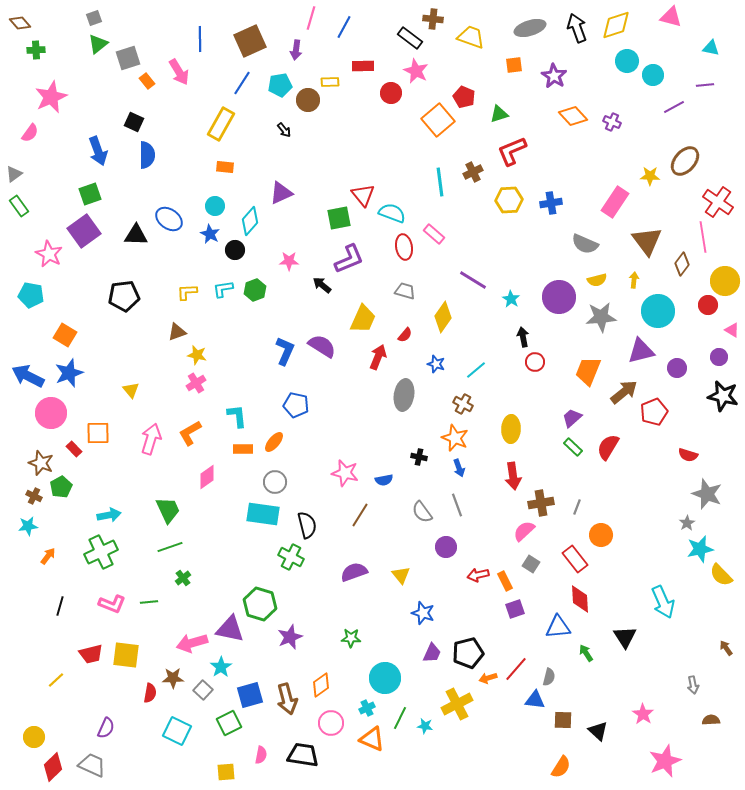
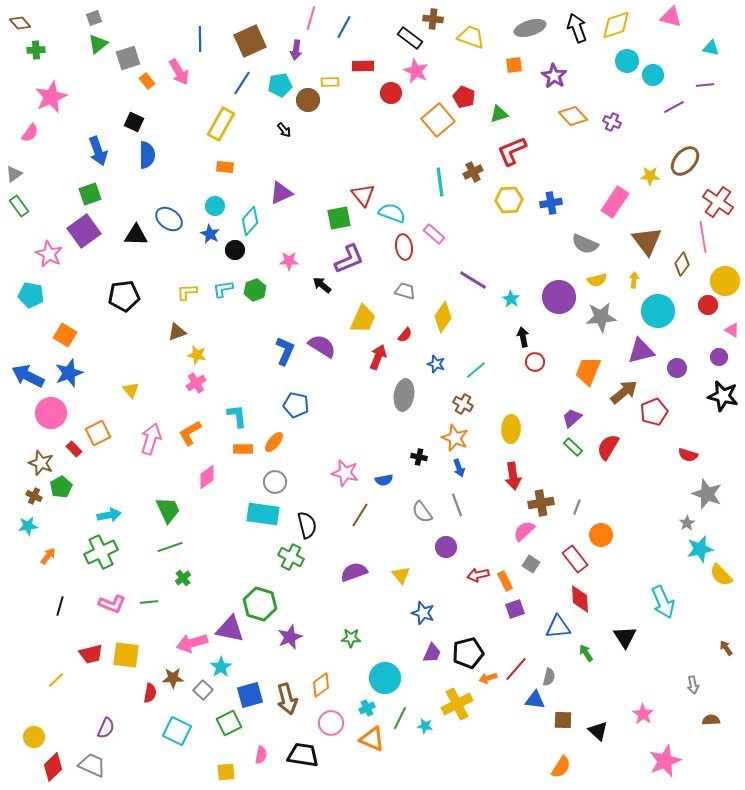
orange square at (98, 433): rotated 25 degrees counterclockwise
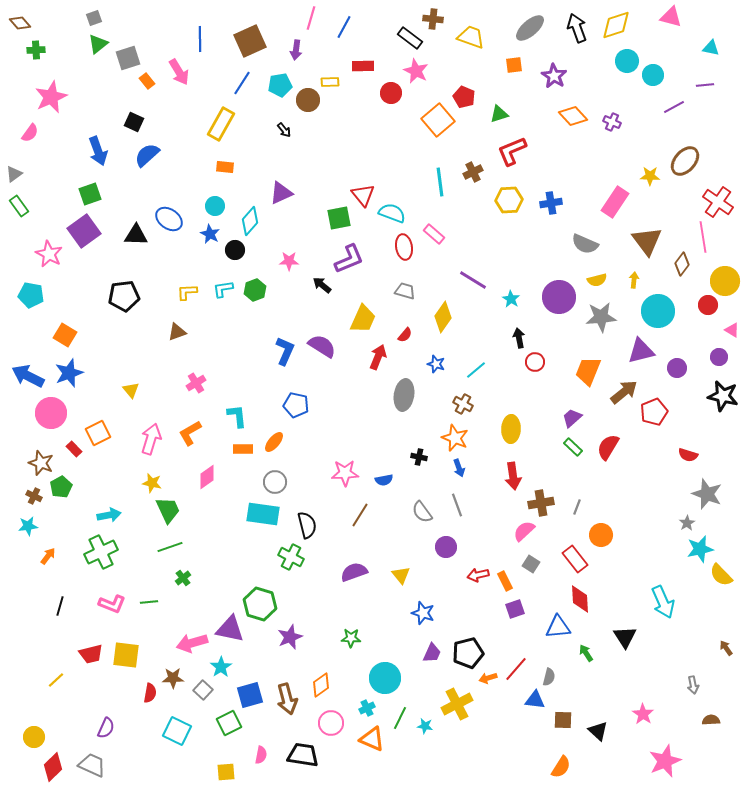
gray ellipse at (530, 28): rotated 24 degrees counterclockwise
blue semicircle at (147, 155): rotated 132 degrees counterclockwise
black arrow at (523, 337): moved 4 px left, 1 px down
yellow star at (197, 355): moved 45 px left, 128 px down
pink star at (345, 473): rotated 16 degrees counterclockwise
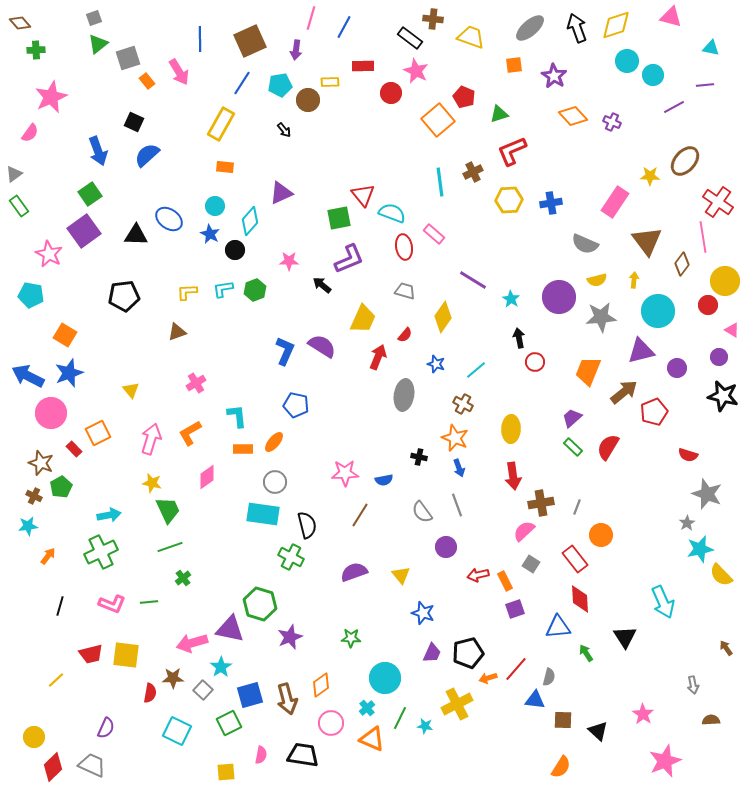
green square at (90, 194): rotated 15 degrees counterclockwise
cyan cross at (367, 708): rotated 14 degrees counterclockwise
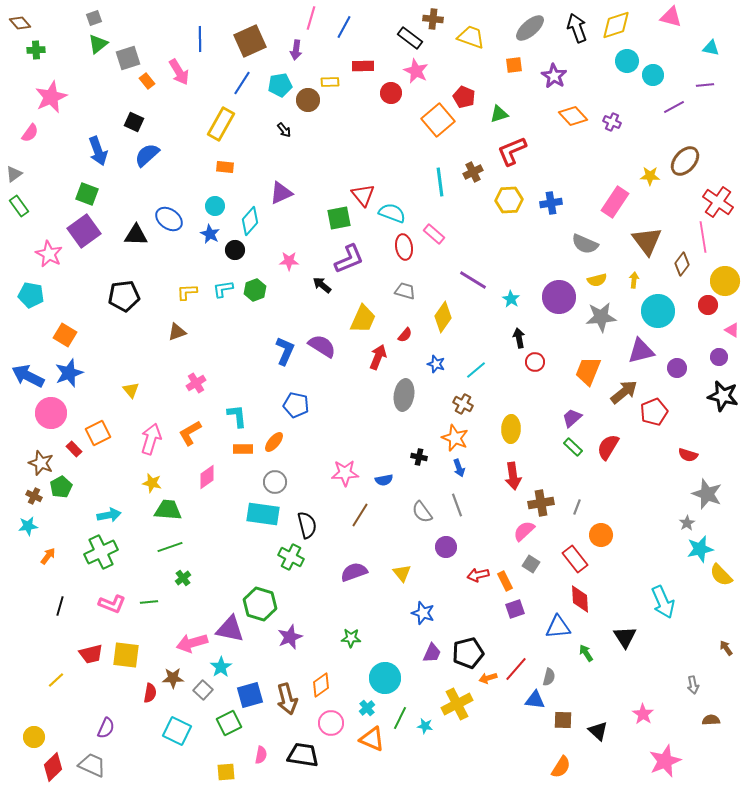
green square at (90, 194): moved 3 px left; rotated 35 degrees counterclockwise
green trapezoid at (168, 510): rotated 60 degrees counterclockwise
yellow triangle at (401, 575): moved 1 px right, 2 px up
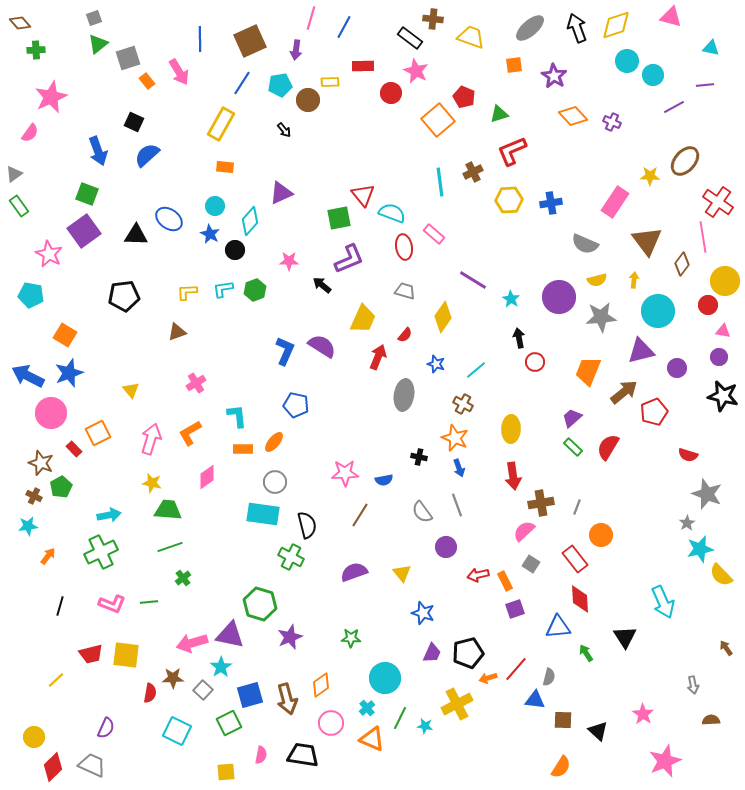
pink triangle at (732, 330): moved 9 px left, 1 px down; rotated 21 degrees counterclockwise
purple triangle at (230, 629): moved 6 px down
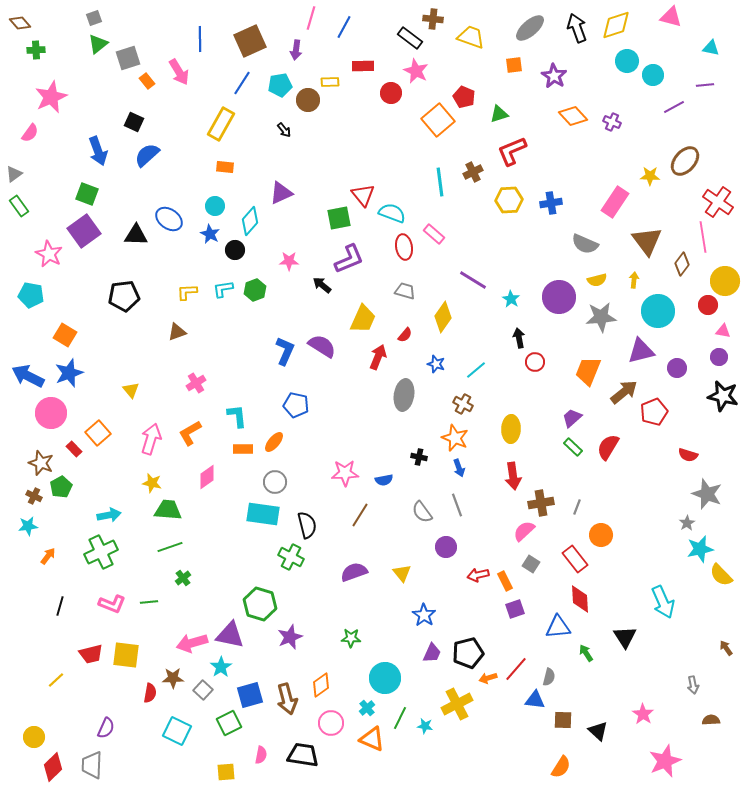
orange square at (98, 433): rotated 15 degrees counterclockwise
blue star at (423, 613): moved 1 px right, 2 px down; rotated 15 degrees clockwise
gray trapezoid at (92, 765): rotated 112 degrees counterclockwise
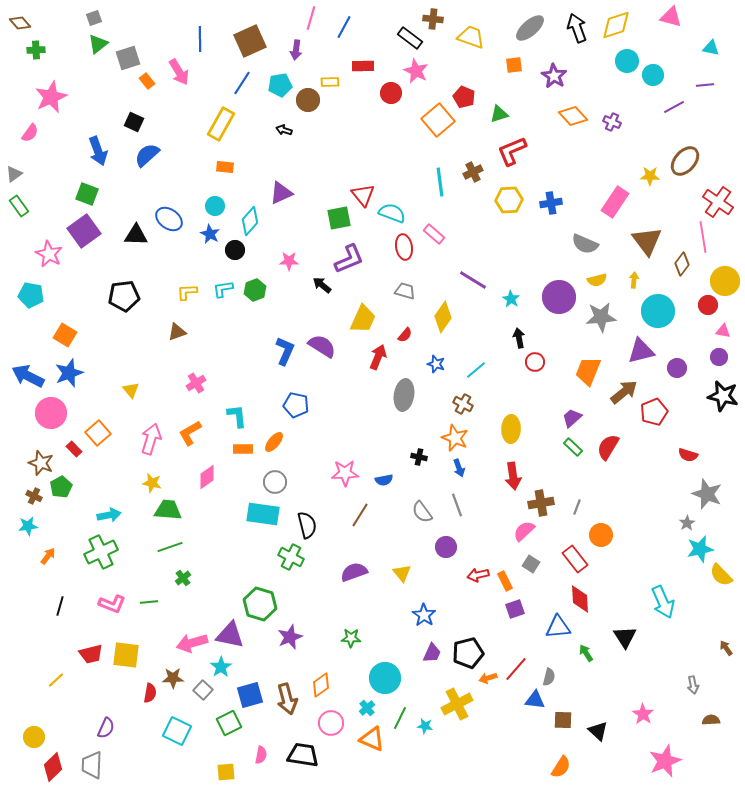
black arrow at (284, 130): rotated 147 degrees clockwise
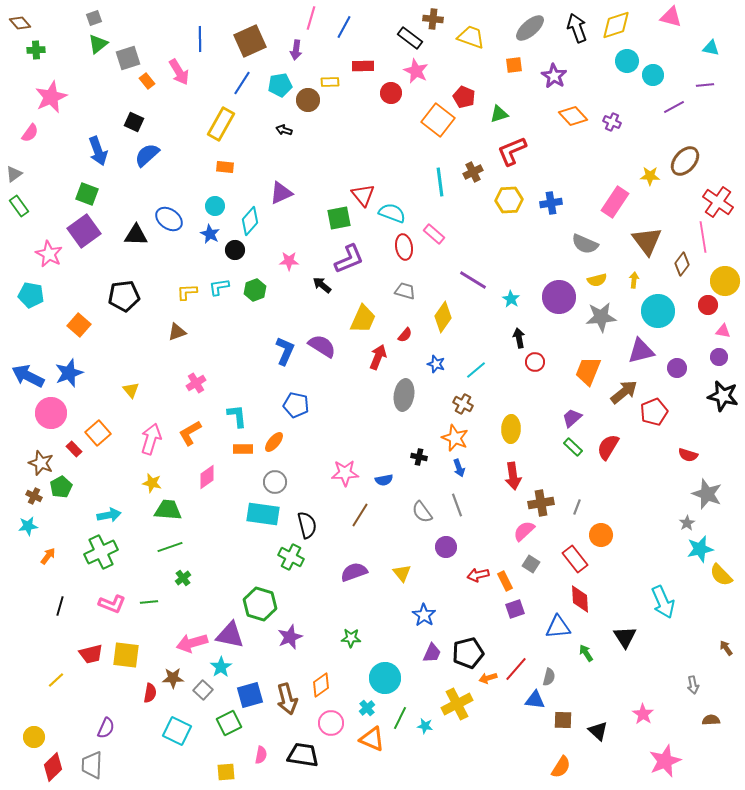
orange square at (438, 120): rotated 12 degrees counterclockwise
cyan L-shape at (223, 289): moved 4 px left, 2 px up
orange square at (65, 335): moved 14 px right, 10 px up; rotated 10 degrees clockwise
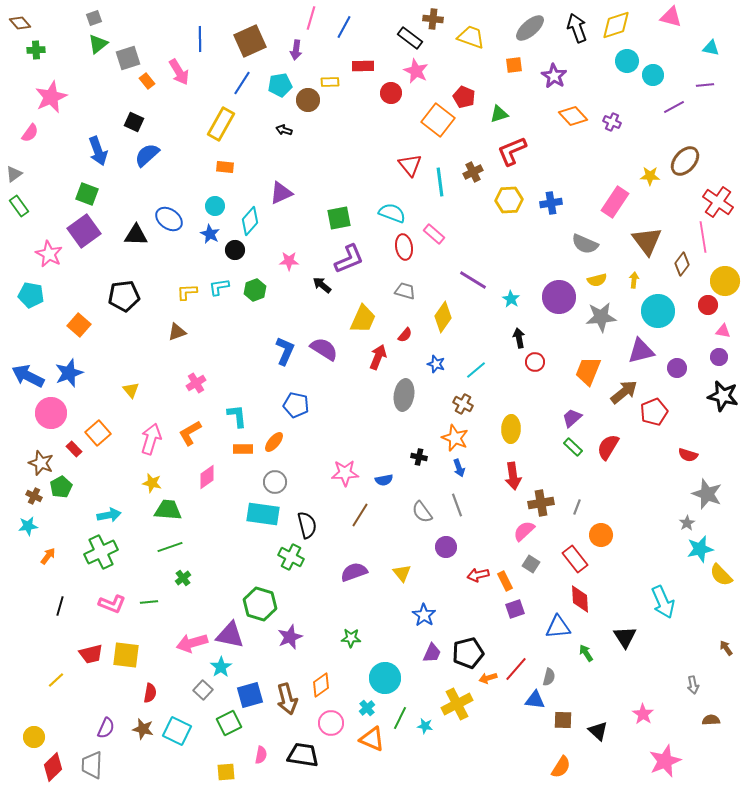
red triangle at (363, 195): moved 47 px right, 30 px up
purple semicircle at (322, 346): moved 2 px right, 3 px down
brown star at (173, 678): moved 30 px left, 51 px down; rotated 15 degrees clockwise
